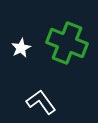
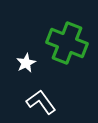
white star: moved 5 px right, 15 px down
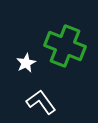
green cross: moved 2 px left, 3 px down
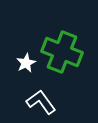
green cross: moved 3 px left, 6 px down
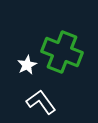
white star: moved 1 px right, 2 px down
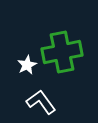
green cross: rotated 33 degrees counterclockwise
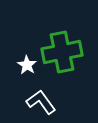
white star: rotated 12 degrees counterclockwise
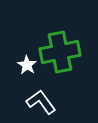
green cross: moved 2 px left
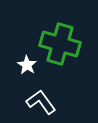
green cross: moved 8 px up; rotated 27 degrees clockwise
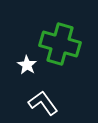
white L-shape: moved 2 px right, 1 px down
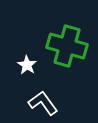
green cross: moved 7 px right, 2 px down
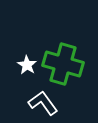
green cross: moved 4 px left, 18 px down
